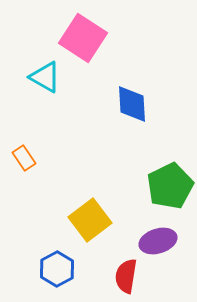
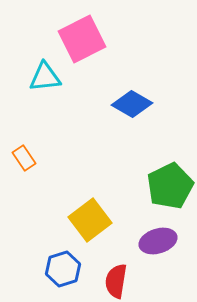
pink square: moved 1 px left, 1 px down; rotated 30 degrees clockwise
cyan triangle: rotated 36 degrees counterclockwise
blue diamond: rotated 57 degrees counterclockwise
blue hexagon: moved 6 px right; rotated 12 degrees clockwise
red semicircle: moved 10 px left, 5 px down
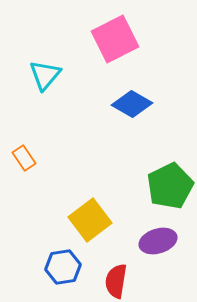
pink square: moved 33 px right
cyan triangle: moved 2 px up; rotated 44 degrees counterclockwise
blue hexagon: moved 2 px up; rotated 8 degrees clockwise
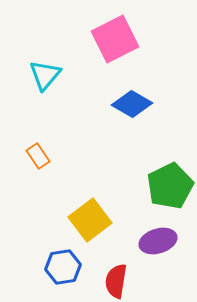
orange rectangle: moved 14 px right, 2 px up
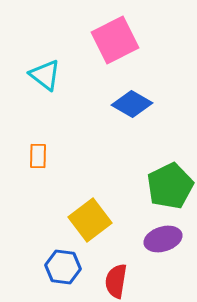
pink square: moved 1 px down
cyan triangle: rotated 32 degrees counterclockwise
orange rectangle: rotated 35 degrees clockwise
purple ellipse: moved 5 px right, 2 px up
blue hexagon: rotated 16 degrees clockwise
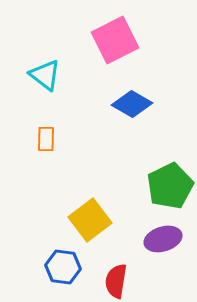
orange rectangle: moved 8 px right, 17 px up
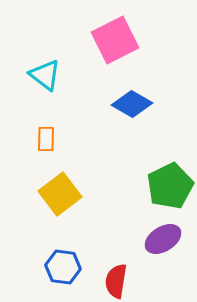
yellow square: moved 30 px left, 26 px up
purple ellipse: rotated 15 degrees counterclockwise
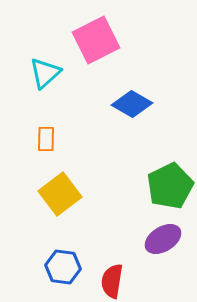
pink square: moved 19 px left
cyan triangle: moved 2 px up; rotated 40 degrees clockwise
red semicircle: moved 4 px left
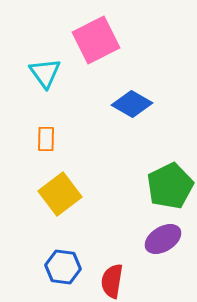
cyan triangle: rotated 24 degrees counterclockwise
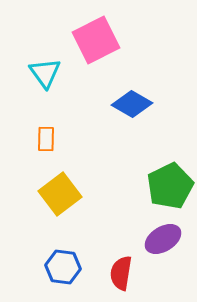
red semicircle: moved 9 px right, 8 px up
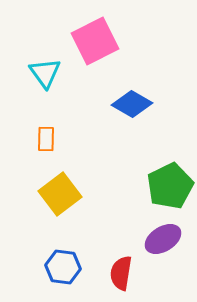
pink square: moved 1 px left, 1 px down
